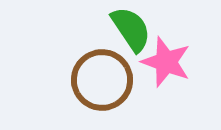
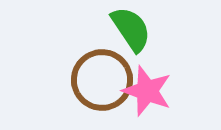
pink star: moved 19 px left, 29 px down
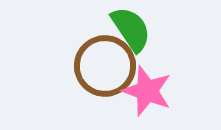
brown circle: moved 3 px right, 14 px up
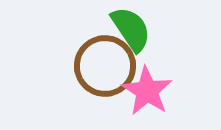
pink star: rotated 12 degrees clockwise
